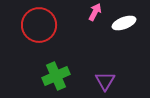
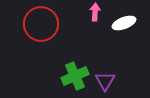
pink arrow: rotated 24 degrees counterclockwise
red circle: moved 2 px right, 1 px up
green cross: moved 19 px right
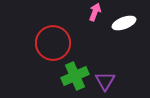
pink arrow: rotated 18 degrees clockwise
red circle: moved 12 px right, 19 px down
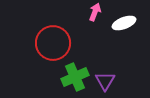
green cross: moved 1 px down
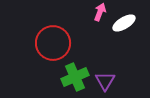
pink arrow: moved 5 px right
white ellipse: rotated 10 degrees counterclockwise
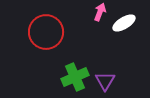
red circle: moved 7 px left, 11 px up
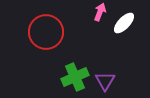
white ellipse: rotated 15 degrees counterclockwise
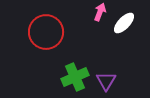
purple triangle: moved 1 px right
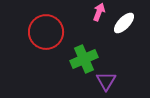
pink arrow: moved 1 px left
green cross: moved 9 px right, 18 px up
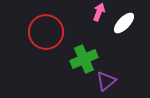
purple triangle: rotated 20 degrees clockwise
